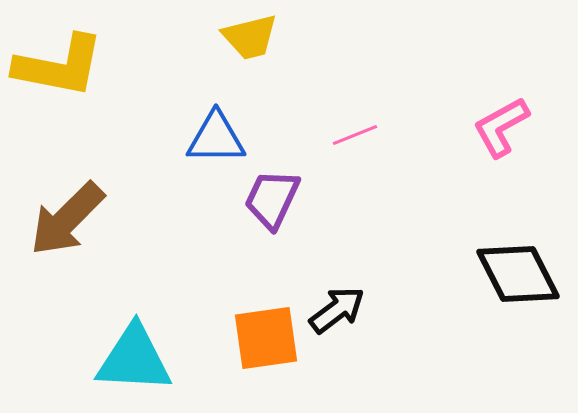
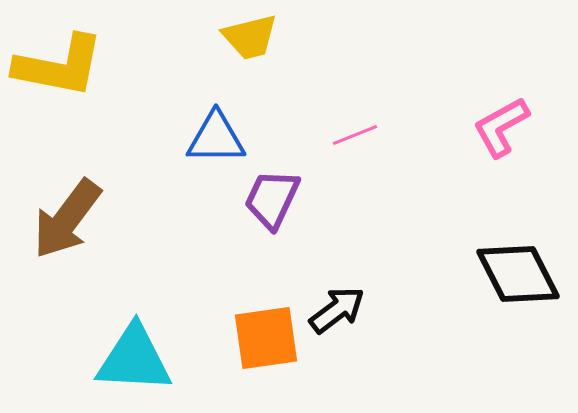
brown arrow: rotated 8 degrees counterclockwise
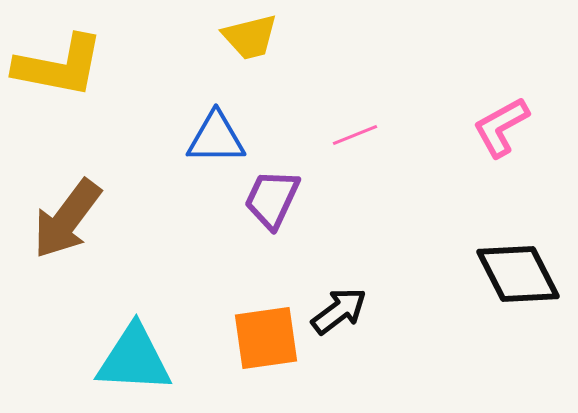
black arrow: moved 2 px right, 1 px down
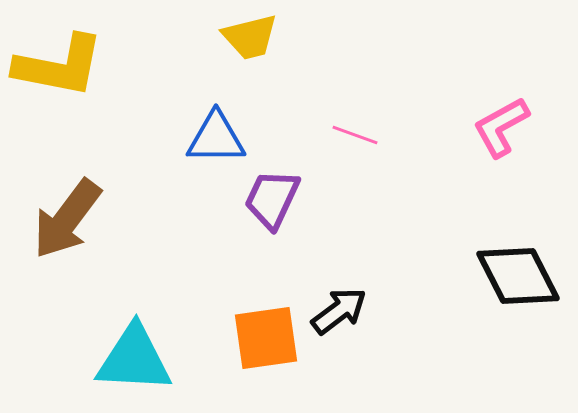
pink line: rotated 42 degrees clockwise
black diamond: moved 2 px down
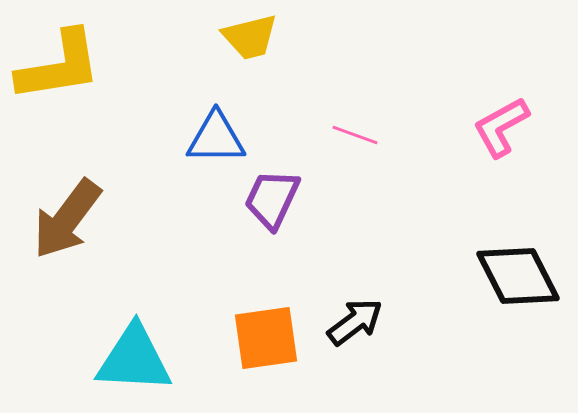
yellow L-shape: rotated 20 degrees counterclockwise
black arrow: moved 16 px right, 11 px down
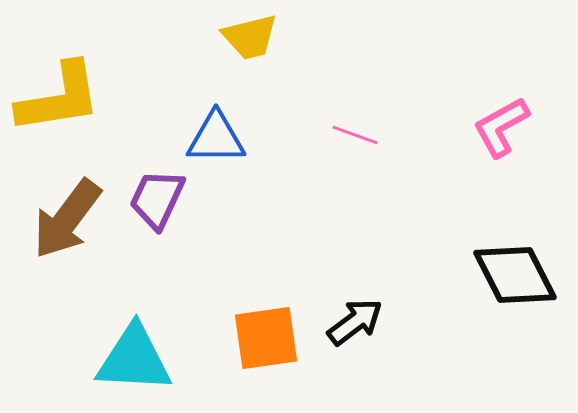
yellow L-shape: moved 32 px down
purple trapezoid: moved 115 px left
black diamond: moved 3 px left, 1 px up
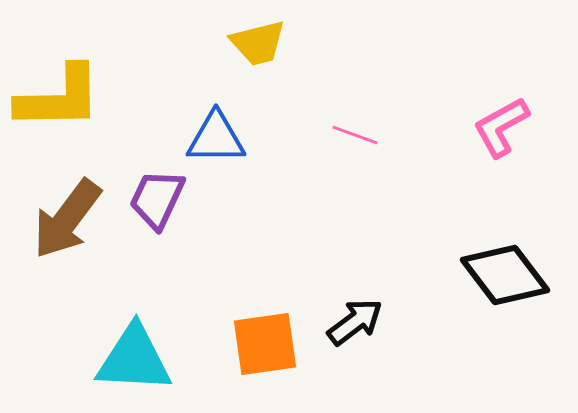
yellow trapezoid: moved 8 px right, 6 px down
yellow L-shape: rotated 8 degrees clockwise
black diamond: moved 10 px left; rotated 10 degrees counterclockwise
orange square: moved 1 px left, 6 px down
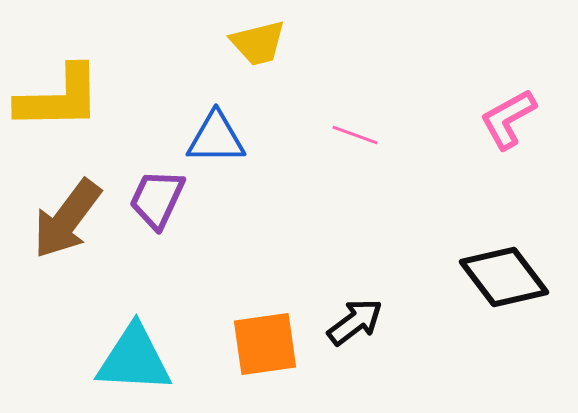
pink L-shape: moved 7 px right, 8 px up
black diamond: moved 1 px left, 2 px down
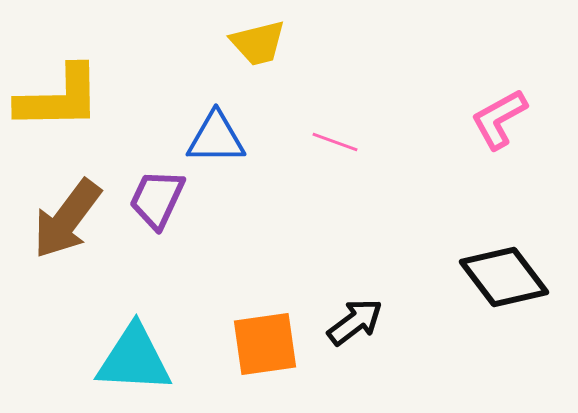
pink L-shape: moved 9 px left
pink line: moved 20 px left, 7 px down
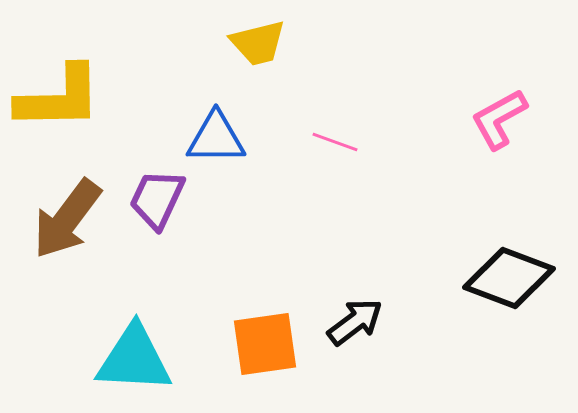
black diamond: moved 5 px right, 1 px down; rotated 32 degrees counterclockwise
